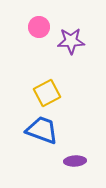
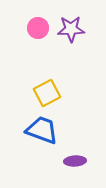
pink circle: moved 1 px left, 1 px down
purple star: moved 12 px up
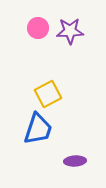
purple star: moved 1 px left, 2 px down
yellow square: moved 1 px right, 1 px down
blue trapezoid: moved 4 px left, 1 px up; rotated 88 degrees clockwise
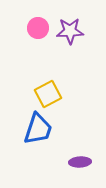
purple ellipse: moved 5 px right, 1 px down
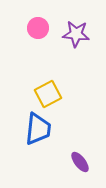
purple star: moved 6 px right, 3 px down; rotated 8 degrees clockwise
blue trapezoid: rotated 12 degrees counterclockwise
purple ellipse: rotated 55 degrees clockwise
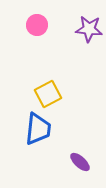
pink circle: moved 1 px left, 3 px up
purple star: moved 13 px right, 5 px up
purple ellipse: rotated 10 degrees counterclockwise
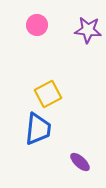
purple star: moved 1 px left, 1 px down
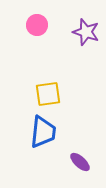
purple star: moved 2 px left, 2 px down; rotated 12 degrees clockwise
yellow square: rotated 20 degrees clockwise
blue trapezoid: moved 5 px right, 3 px down
